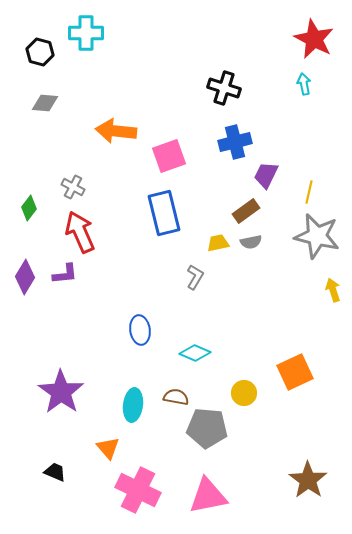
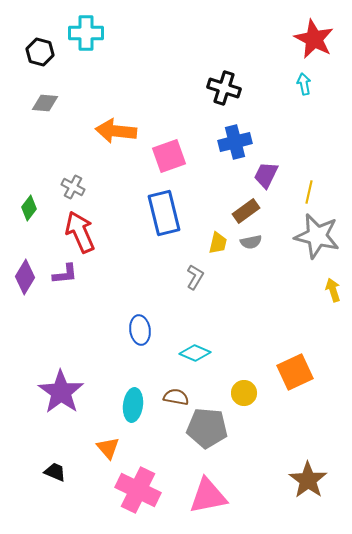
yellow trapezoid: rotated 115 degrees clockwise
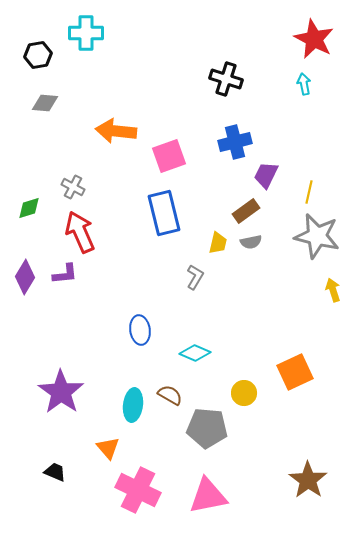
black hexagon: moved 2 px left, 3 px down; rotated 24 degrees counterclockwise
black cross: moved 2 px right, 9 px up
green diamond: rotated 35 degrees clockwise
brown semicircle: moved 6 px left, 2 px up; rotated 20 degrees clockwise
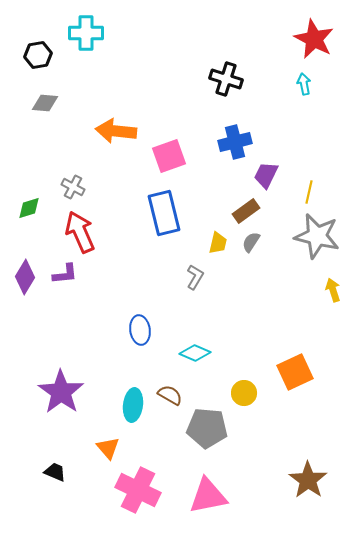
gray semicircle: rotated 135 degrees clockwise
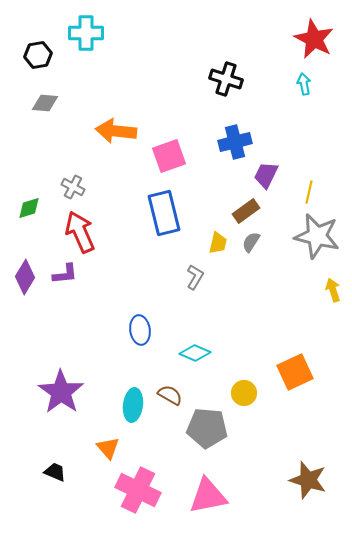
brown star: rotated 18 degrees counterclockwise
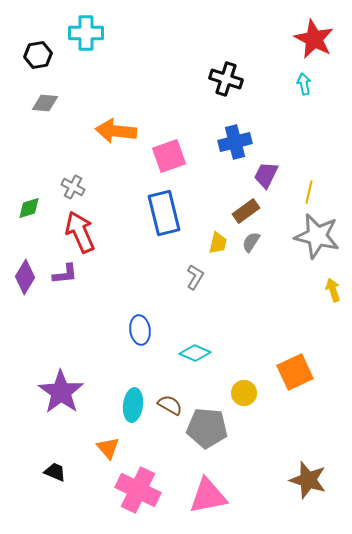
brown semicircle: moved 10 px down
